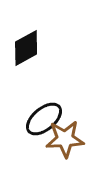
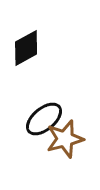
brown star: rotated 12 degrees counterclockwise
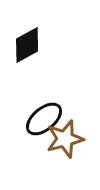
black diamond: moved 1 px right, 3 px up
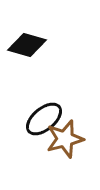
black diamond: rotated 45 degrees clockwise
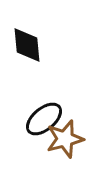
black diamond: rotated 69 degrees clockwise
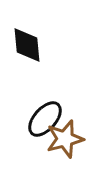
black ellipse: moved 1 px right; rotated 9 degrees counterclockwise
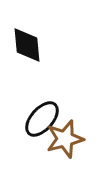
black ellipse: moved 3 px left
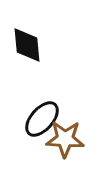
brown star: rotated 18 degrees clockwise
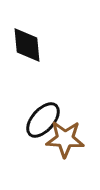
black ellipse: moved 1 px right, 1 px down
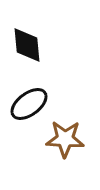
black ellipse: moved 14 px left, 16 px up; rotated 12 degrees clockwise
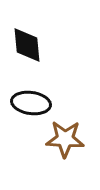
black ellipse: moved 2 px right, 1 px up; rotated 45 degrees clockwise
